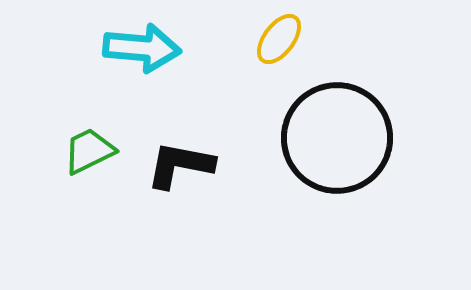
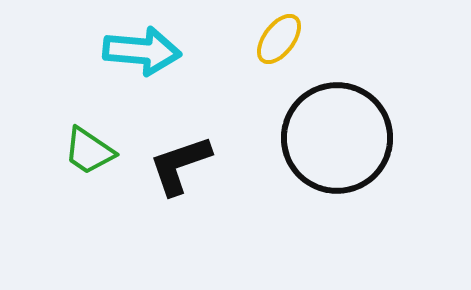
cyan arrow: moved 3 px down
green trapezoid: rotated 120 degrees counterclockwise
black L-shape: rotated 30 degrees counterclockwise
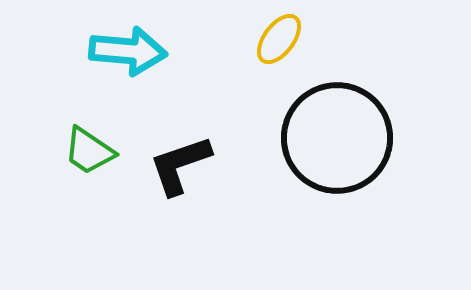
cyan arrow: moved 14 px left
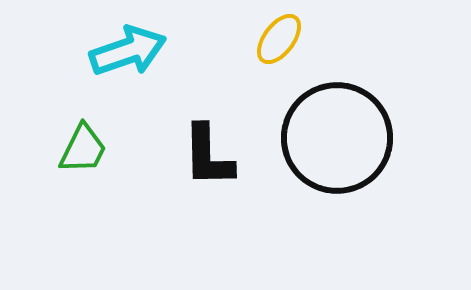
cyan arrow: rotated 24 degrees counterclockwise
green trapezoid: moved 6 px left, 2 px up; rotated 98 degrees counterclockwise
black L-shape: moved 28 px right, 9 px up; rotated 72 degrees counterclockwise
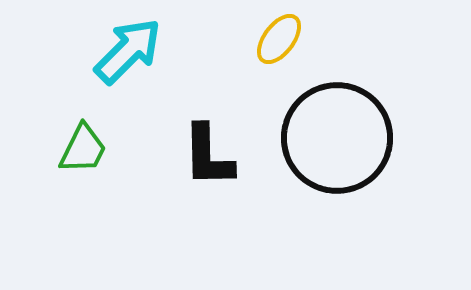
cyan arrow: rotated 26 degrees counterclockwise
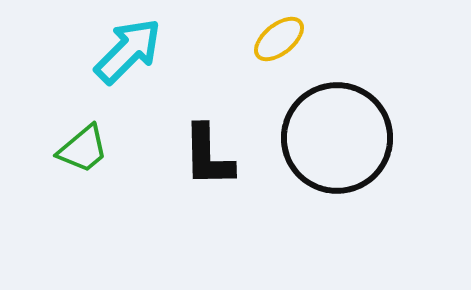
yellow ellipse: rotated 14 degrees clockwise
green trapezoid: rotated 24 degrees clockwise
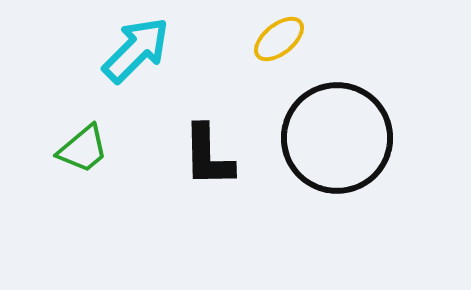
cyan arrow: moved 8 px right, 1 px up
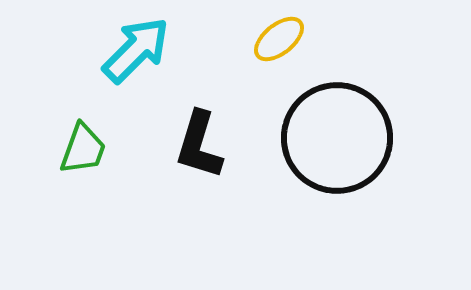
green trapezoid: rotated 30 degrees counterclockwise
black L-shape: moved 9 px left, 11 px up; rotated 18 degrees clockwise
